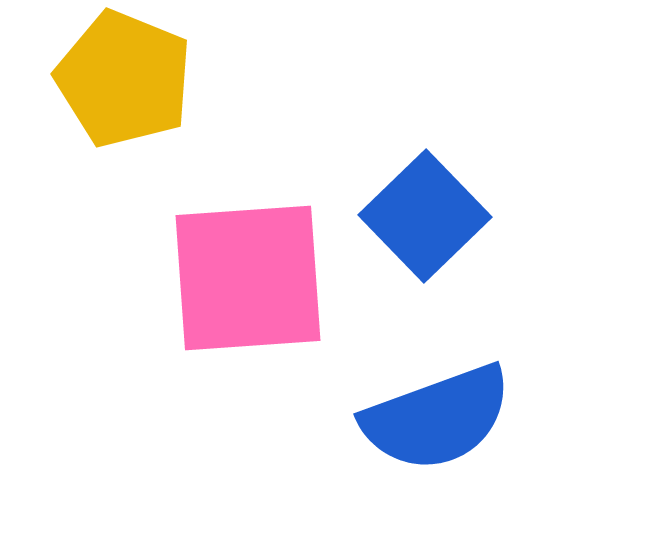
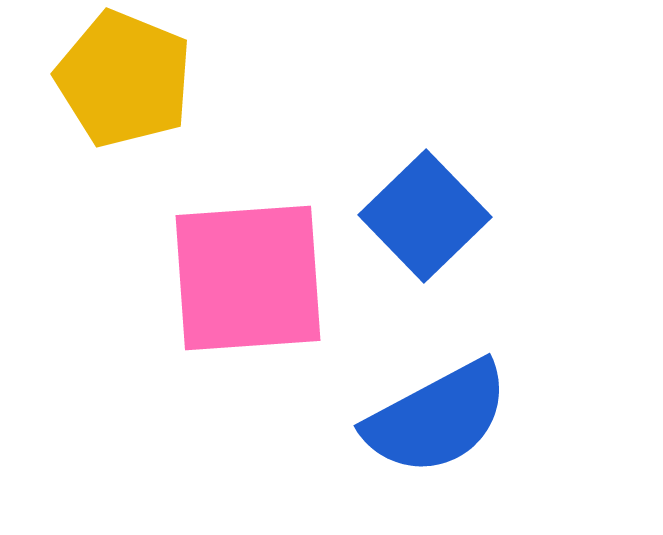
blue semicircle: rotated 8 degrees counterclockwise
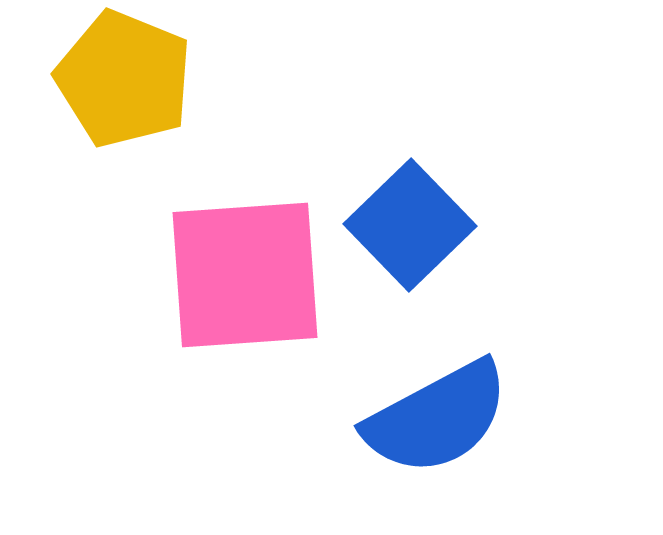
blue square: moved 15 px left, 9 px down
pink square: moved 3 px left, 3 px up
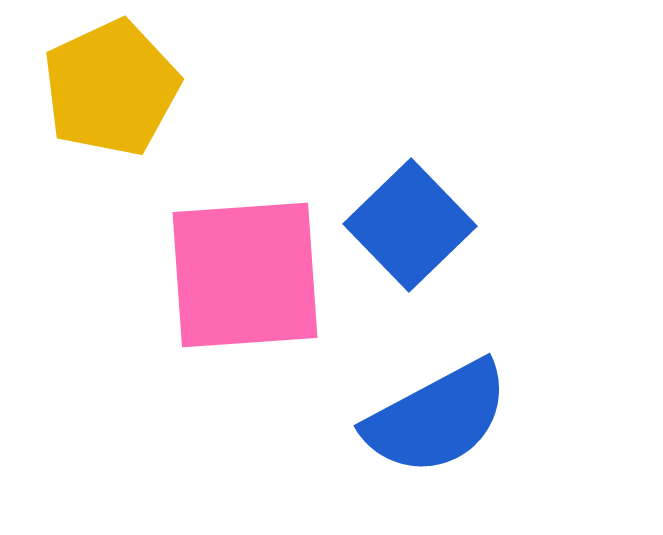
yellow pentagon: moved 13 px left, 9 px down; rotated 25 degrees clockwise
